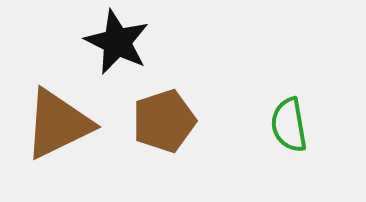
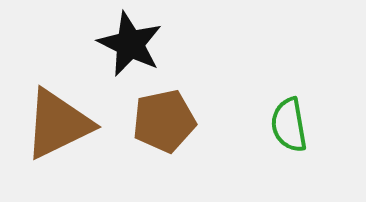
black star: moved 13 px right, 2 px down
brown pentagon: rotated 6 degrees clockwise
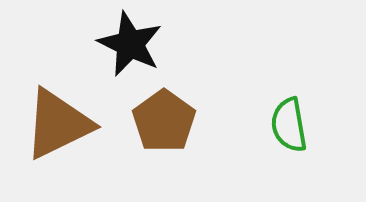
brown pentagon: rotated 24 degrees counterclockwise
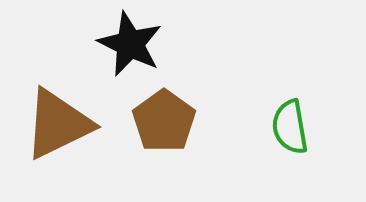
green semicircle: moved 1 px right, 2 px down
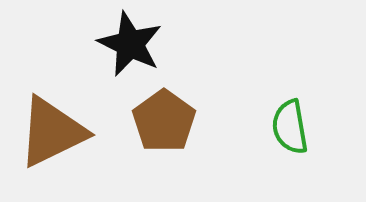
brown triangle: moved 6 px left, 8 px down
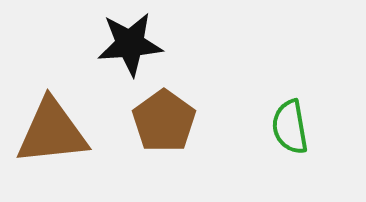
black star: rotated 30 degrees counterclockwise
brown triangle: rotated 20 degrees clockwise
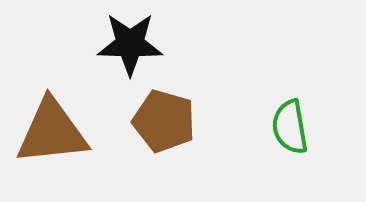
black star: rotated 6 degrees clockwise
brown pentagon: rotated 20 degrees counterclockwise
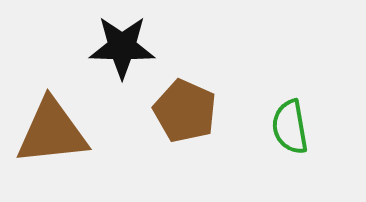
black star: moved 8 px left, 3 px down
brown pentagon: moved 21 px right, 10 px up; rotated 8 degrees clockwise
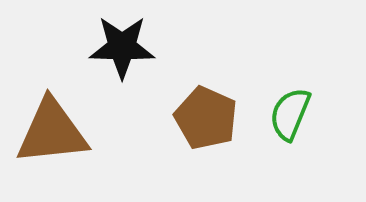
brown pentagon: moved 21 px right, 7 px down
green semicircle: moved 13 px up; rotated 32 degrees clockwise
